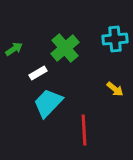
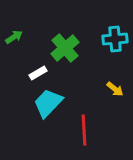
green arrow: moved 12 px up
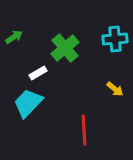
cyan trapezoid: moved 20 px left
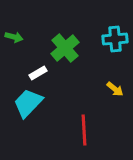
green arrow: rotated 48 degrees clockwise
